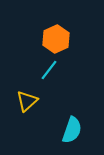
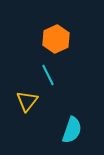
cyan line: moved 1 px left, 5 px down; rotated 65 degrees counterclockwise
yellow triangle: rotated 10 degrees counterclockwise
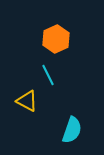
yellow triangle: rotated 40 degrees counterclockwise
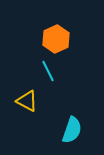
cyan line: moved 4 px up
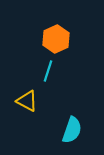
cyan line: rotated 45 degrees clockwise
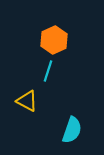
orange hexagon: moved 2 px left, 1 px down
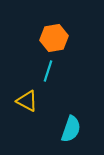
orange hexagon: moved 2 px up; rotated 16 degrees clockwise
cyan semicircle: moved 1 px left, 1 px up
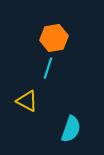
cyan line: moved 3 px up
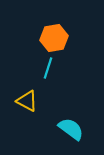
cyan semicircle: rotated 72 degrees counterclockwise
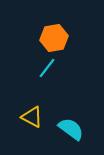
cyan line: moved 1 px left; rotated 20 degrees clockwise
yellow triangle: moved 5 px right, 16 px down
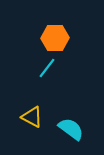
orange hexagon: moved 1 px right; rotated 8 degrees clockwise
